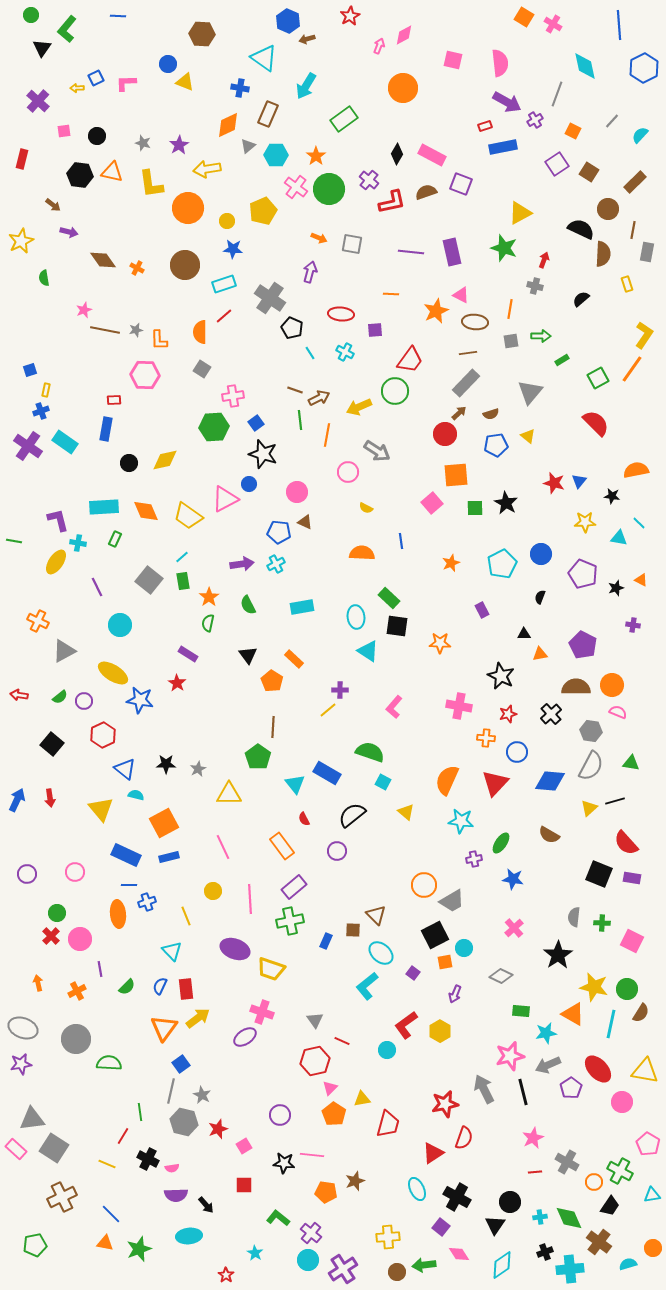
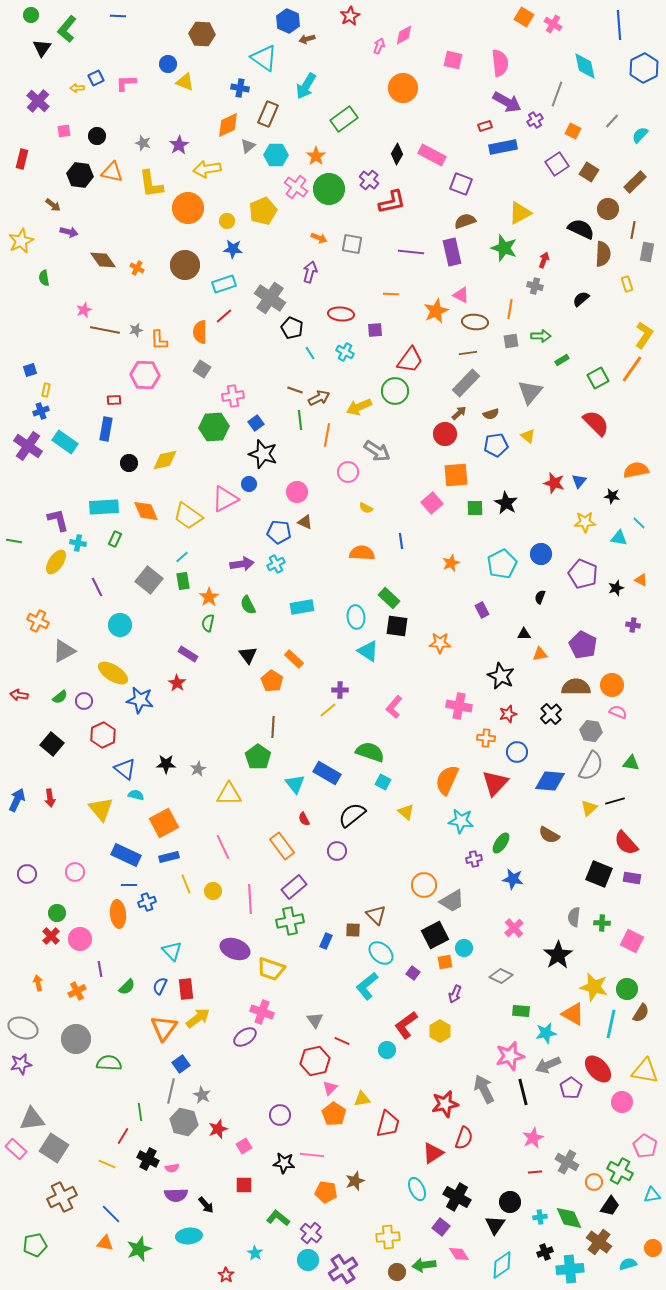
brown semicircle at (426, 192): moved 39 px right, 29 px down
yellow line at (186, 916): moved 32 px up
pink pentagon at (648, 1144): moved 3 px left, 2 px down
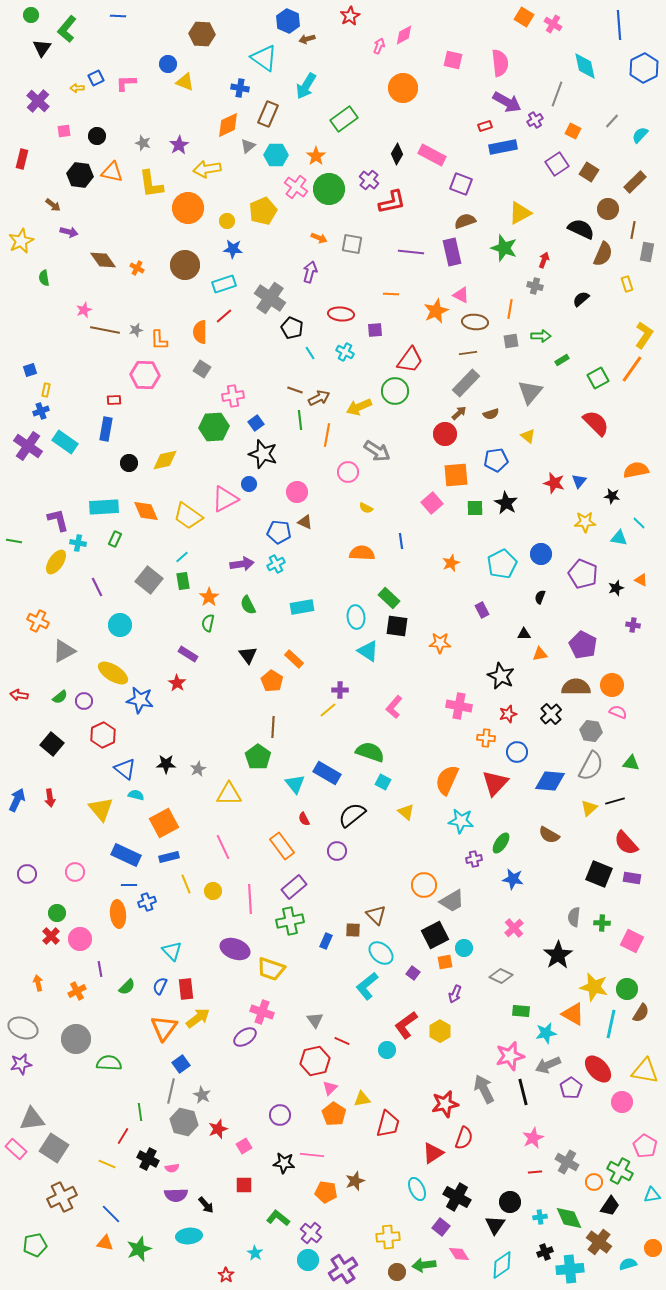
brown semicircle at (603, 254): rotated 20 degrees clockwise
blue pentagon at (496, 445): moved 15 px down
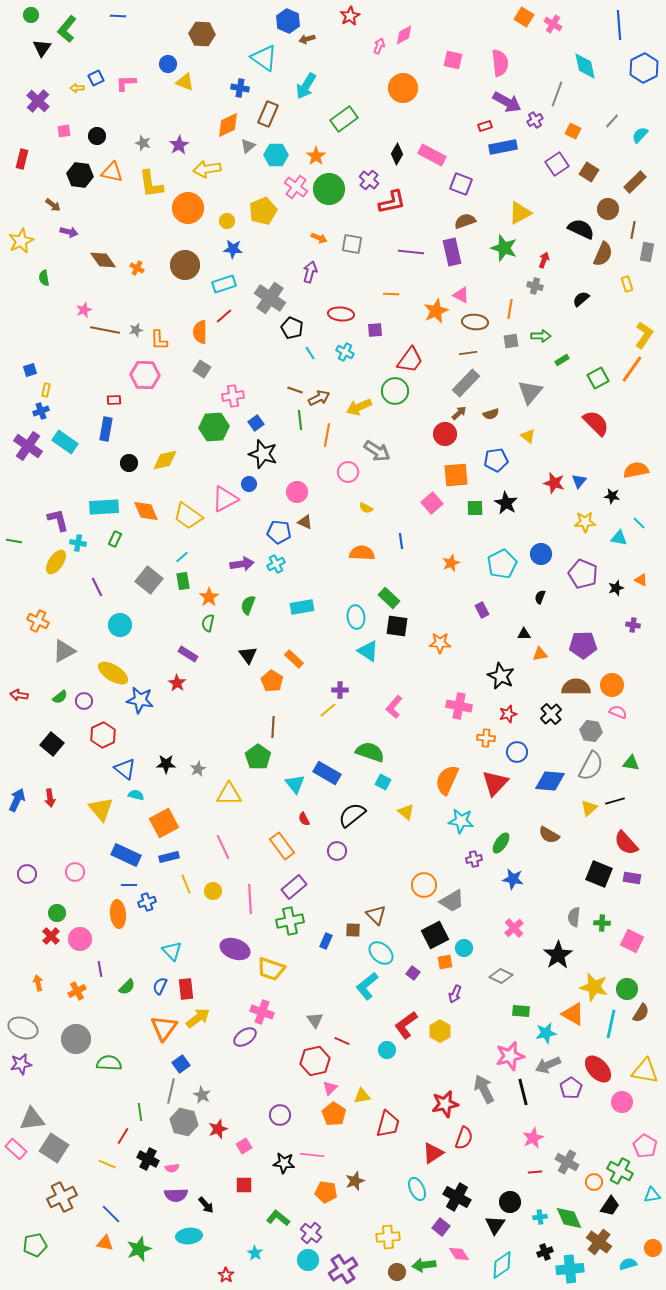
green semicircle at (248, 605): rotated 48 degrees clockwise
purple pentagon at (583, 645): rotated 28 degrees counterclockwise
yellow triangle at (362, 1099): moved 3 px up
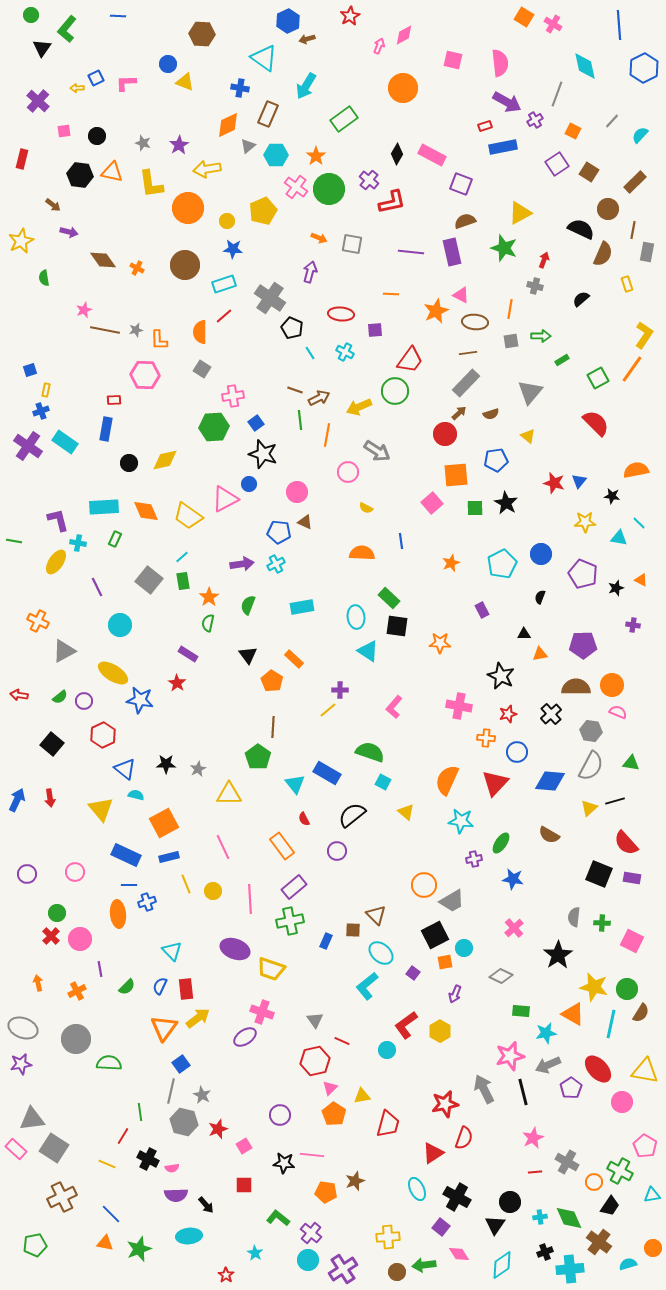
blue hexagon at (288, 21): rotated 10 degrees clockwise
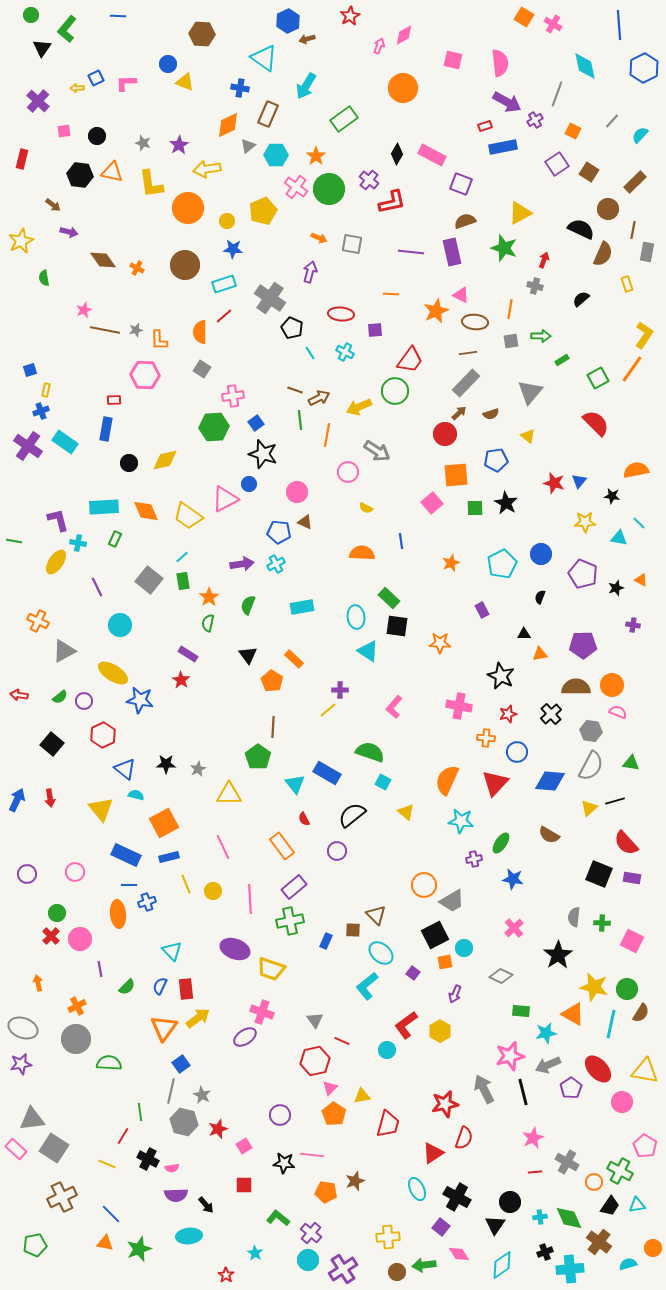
red star at (177, 683): moved 4 px right, 3 px up
orange cross at (77, 991): moved 15 px down
cyan triangle at (652, 1195): moved 15 px left, 10 px down
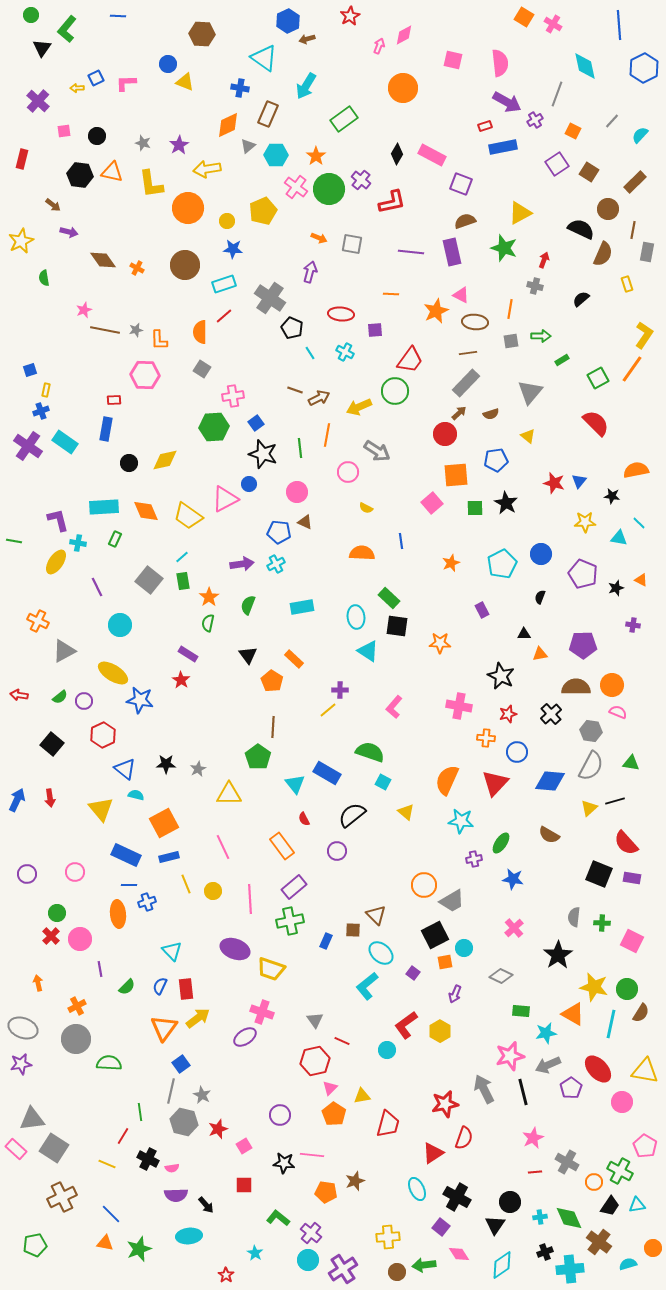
purple cross at (369, 180): moved 8 px left
green line at (300, 420): moved 28 px down
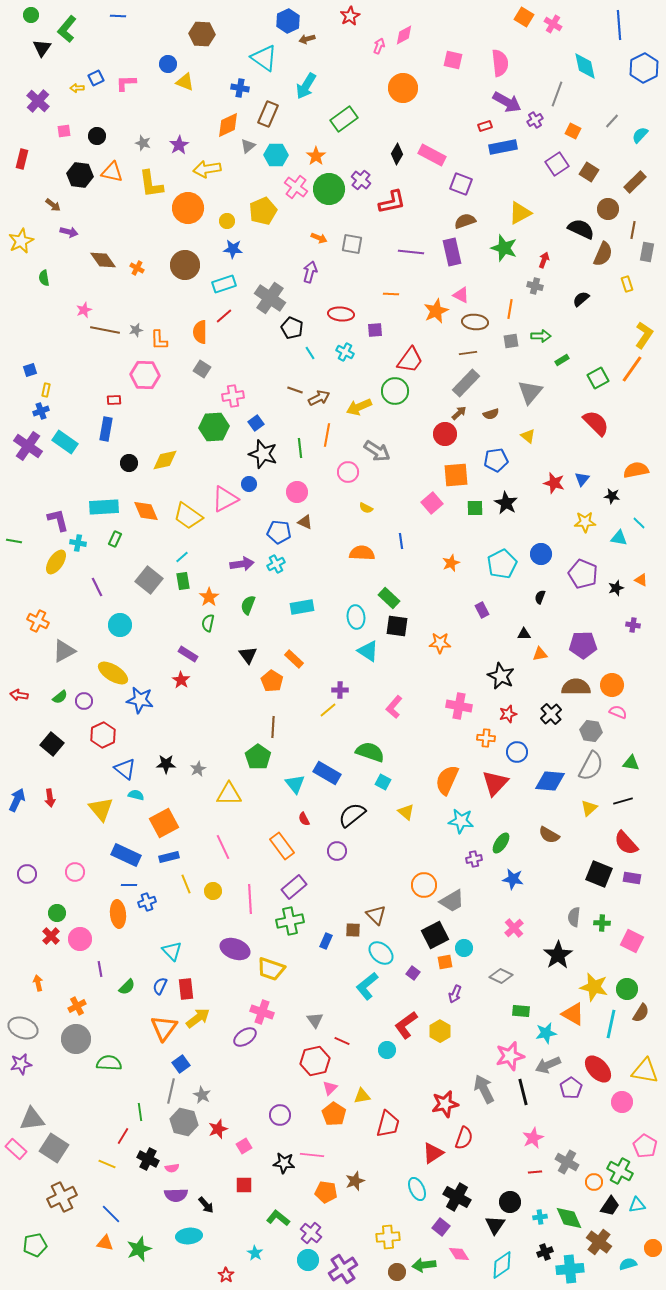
blue triangle at (579, 481): moved 3 px right, 2 px up
black line at (615, 801): moved 8 px right
